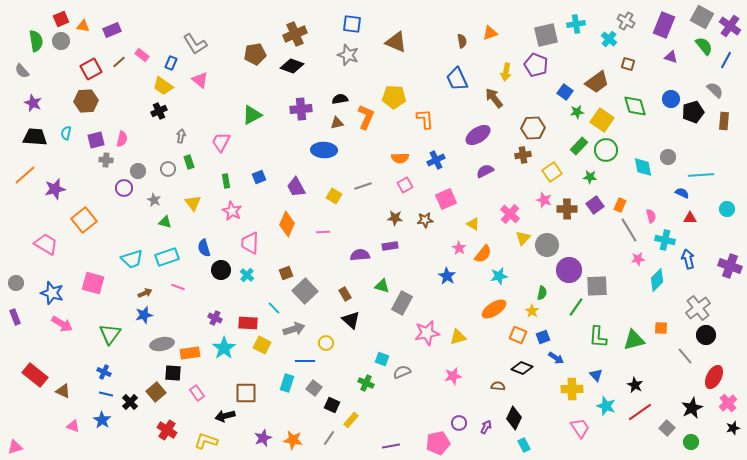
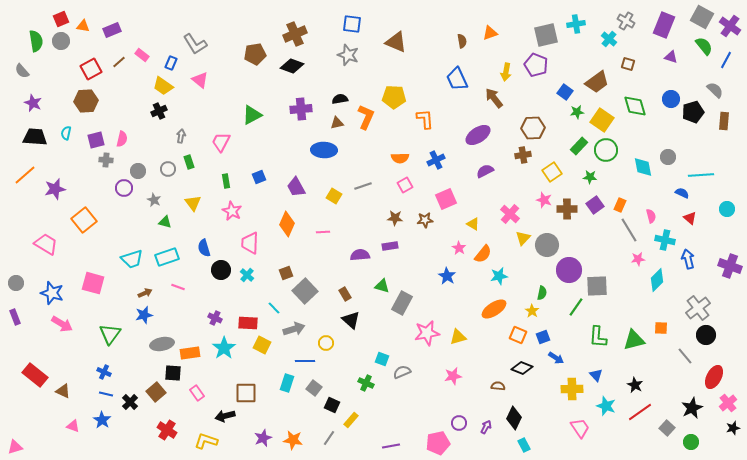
red triangle at (690, 218): rotated 40 degrees clockwise
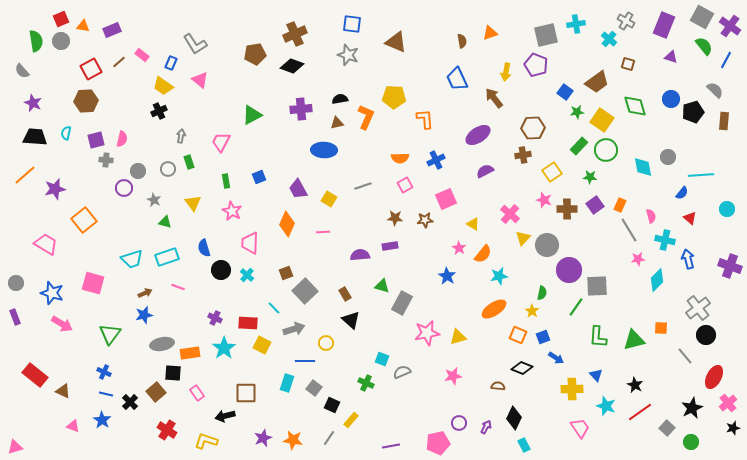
purple trapezoid at (296, 187): moved 2 px right, 2 px down
blue semicircle at (682, 193): rotated 104 degrees clockwise
yellow square at (334, 196): moved 5 px left, 3 px down
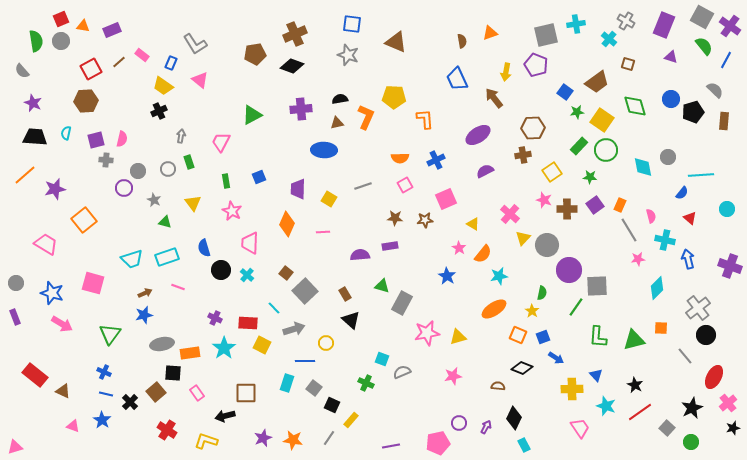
purple trapezoid at (298, 189): rotated 30 degrees clockwise
brown square at (286, 273): rotated 32 degrees counterclockwise
cyan diamond at (657, 280): moved 8 px down
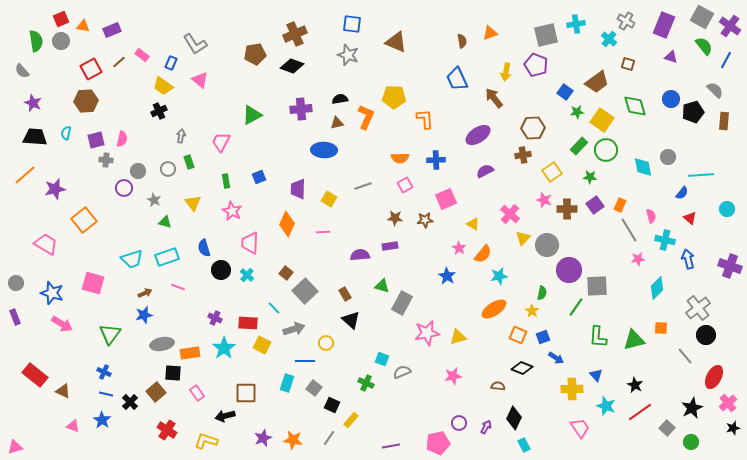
blue cross at (436, 160): rotated 24 degrees clockwise
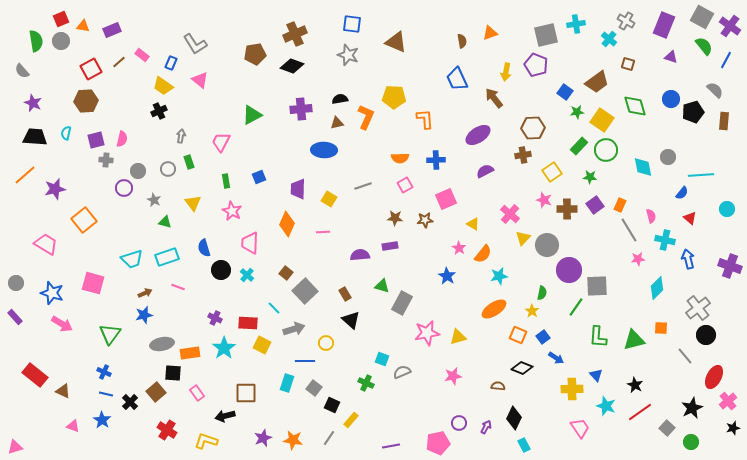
purple rectangle at (15, 317): rotated 21 degrees counterclockwise
blue square at (543, 337): rotated 16 degrees counterclockwise
pink cross at (728, 403): moved 2 px up
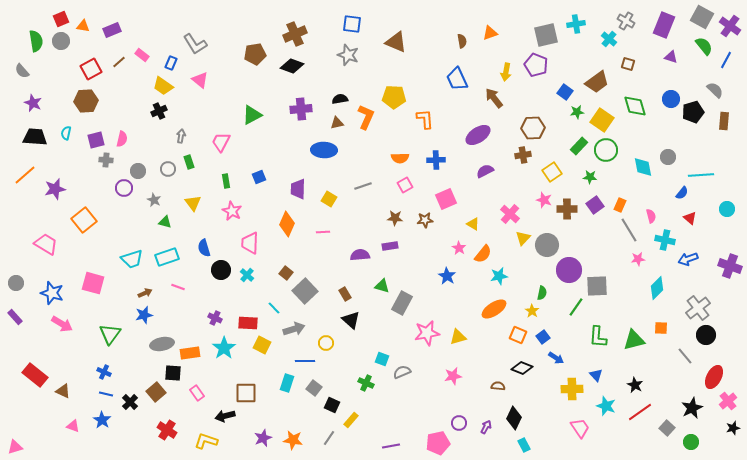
blue arrow at (688, 259): rotated 96 degrees counterclockwise
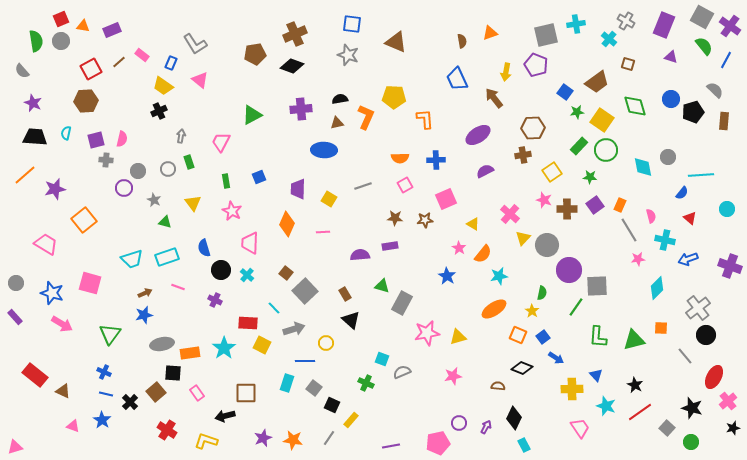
pink square at (93, 283): moved 3 px left
purple cross at (215, 318): moved 18 px up
black star at (692, 408): rotated 30 degrees counterclockwise
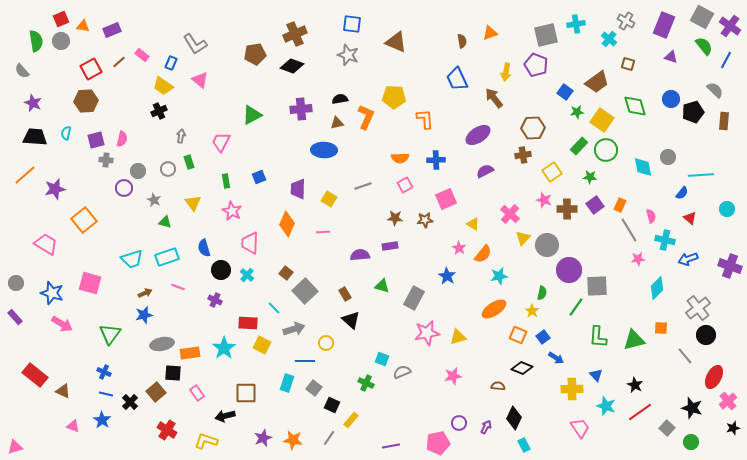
gray rectangle at (402, 303): moved 12 px right, 5 px up
